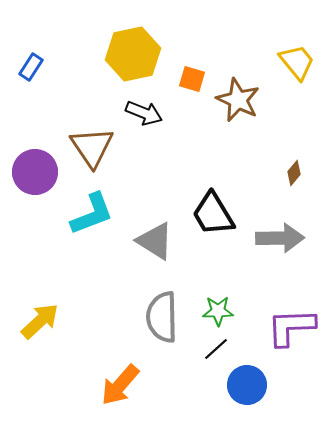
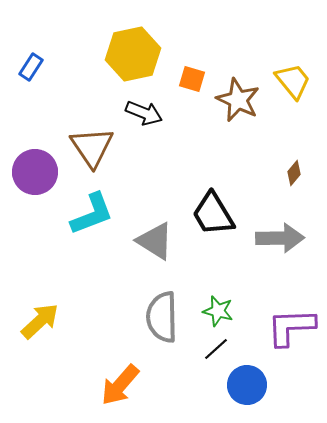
yellow trapezoid: moved 4 px left, 19 px down
green star: rotated 16 degrees clockwise
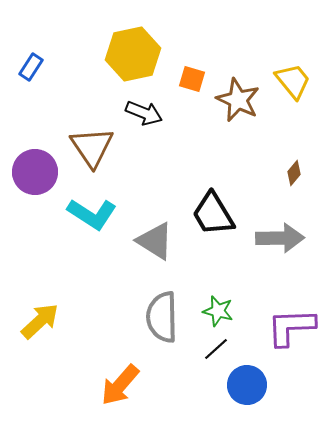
cyan L-shape: rotated 54 degrees clockwise
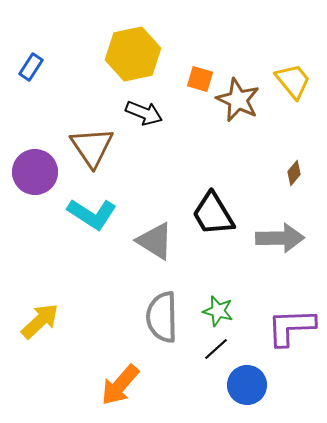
orange square: moved 8 px right
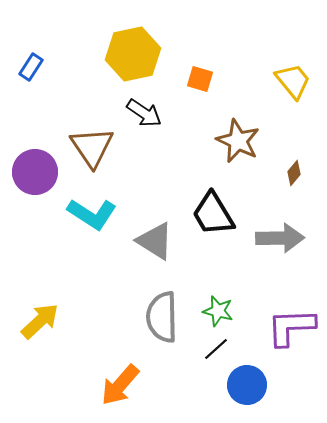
brown star: moved 41 px down
black arrow: rotated 12 degrees clockwise
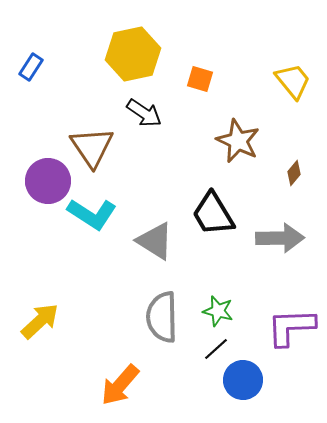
purple circle: moved 13 px right, 9 px down
blue circle: moved 4 px left, 5 px up
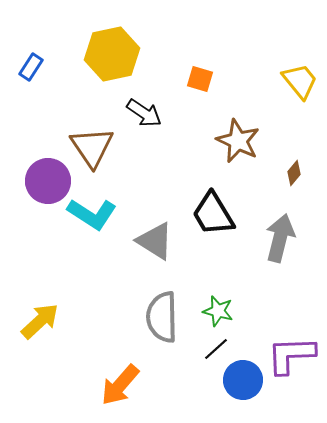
yellow hexagon: moved 21 px left
yellow trapezoid: moved 7 px right
gray arrow: rotated 75 degrees counterclockwise
purple L-shape: moved 28 px down
